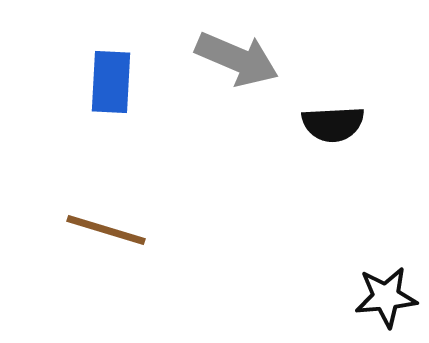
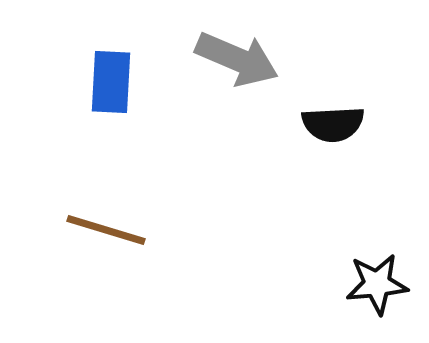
black star: moved 9 px left, 13 px up
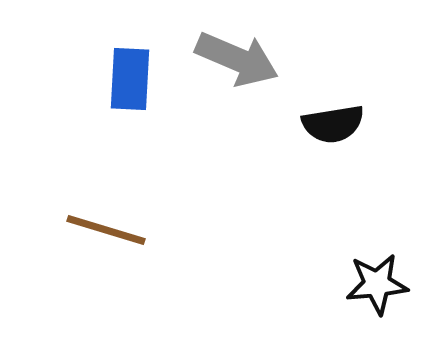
blue rectangle: moved 19 px right, 3 px up
black semicircle: rotated 6 degrees counterclockwise
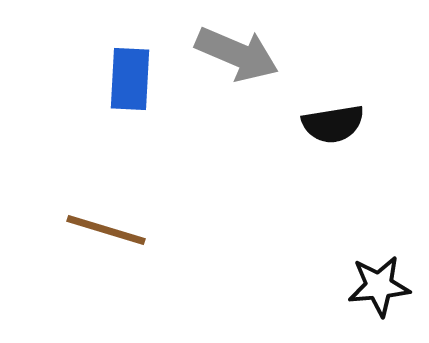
gray arrow: moved 5 px up
black star: moved 2 px right, 2 px down
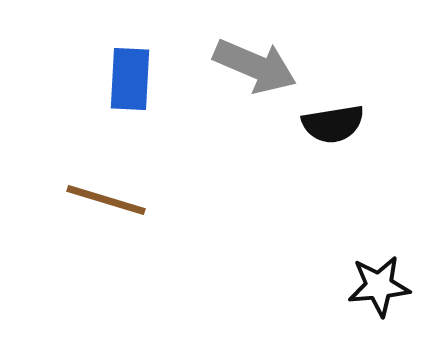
gray arrow: moved 18 px right, 12 px down
brown line: moved 30 px up
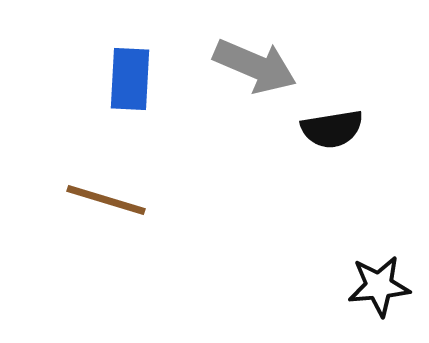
black semicircle: moved 1 px left, 5 px down
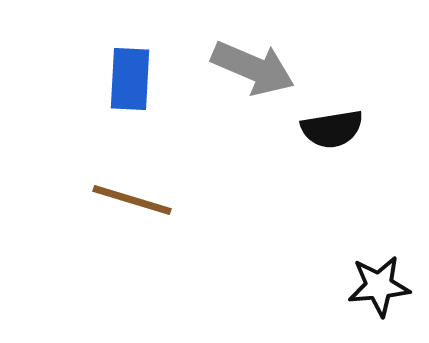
gray arrow: moved 2 px left, 2 px down
brown line: moved 26 px right
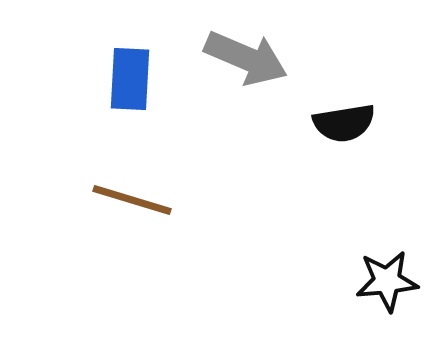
gray arrow: moved 7 px left, 10 px up
black semicircle: moved 12 px right, 6 px up
black star: moved 8 px right, 5 px up
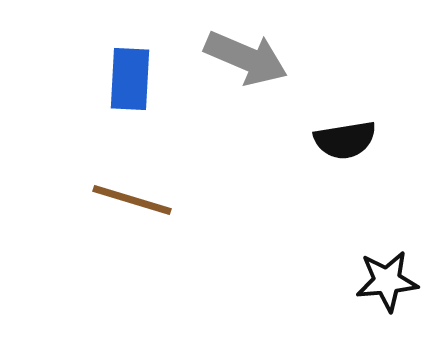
black semicircle: moved 1 px right, 17 px down
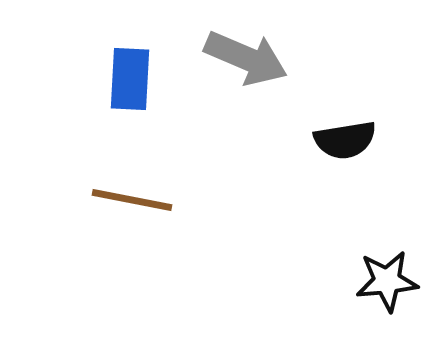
brown line: rotated 6 degrees counterclockwise
